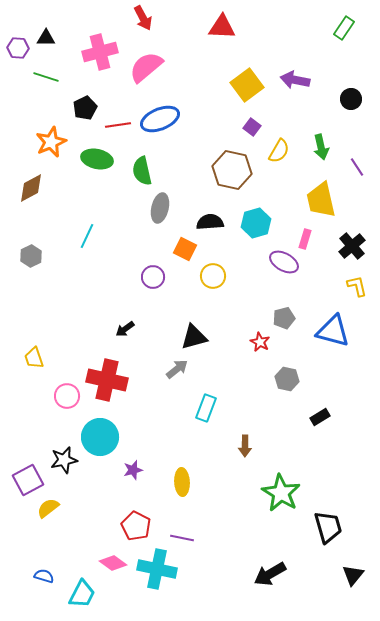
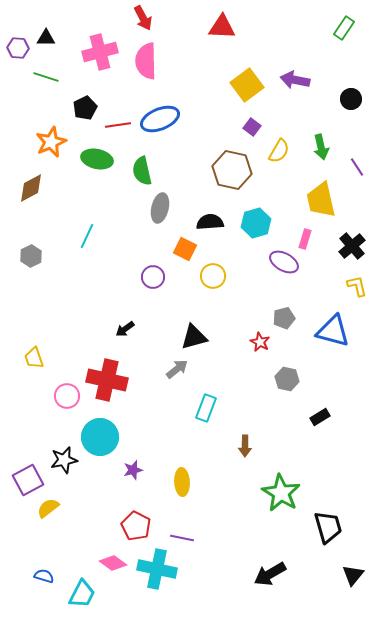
pink semicircle at (146, 67): moved 6 px up; rotated 51 degrees counterclockwise
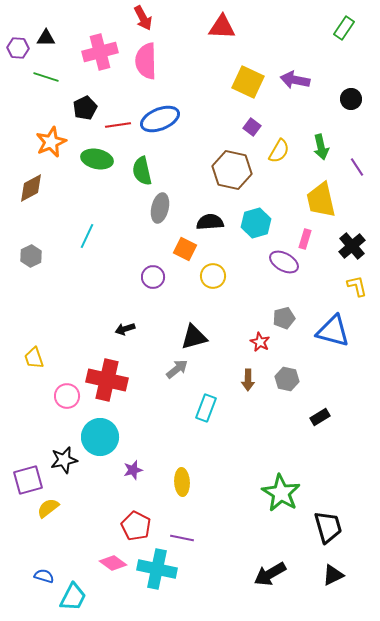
yellow square at (247, 85): moved 1 px right, 3 px up; rotated 28 degrees counterclockwise
black arrow at (125, 329): rotated 18 degrees clockwise
brown arrow at (245, 446): moved 3 px right, 66 px up
purple square at (28, 480): rotated 12 degrees clockwise
black triangle at (353, 575): moved 20 px left; rotated 25 degrees clockwise
cyan trapezoid at (82, 594): moved 9 px left, 3 px down
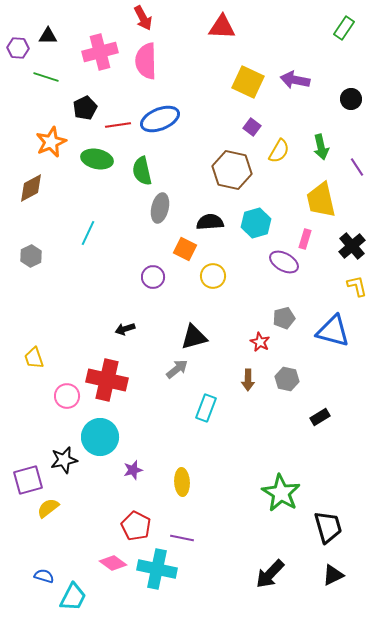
black triangle at (46, 38): moved 2 px right, 2 px up
cyan line at (87, 236): moved 1 px right, 3 px up
black arrow at (270, 574): rotated 16 degrees counterclockwise
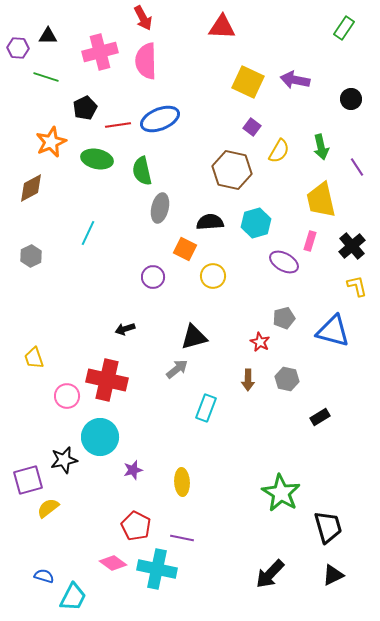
pink rectangle at (305, 239): moved 5 px right, 2 px down
